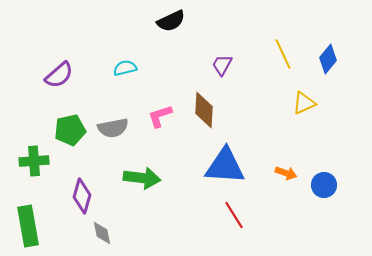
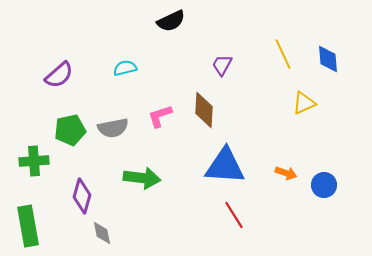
blue diamond: rotated 44 degrees counterclockwise
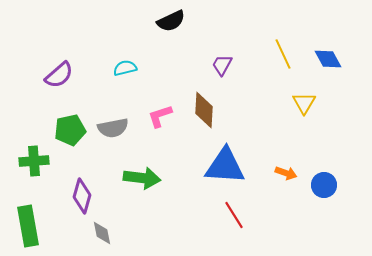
blue diamond: rotated 24 degrees counterclockwise
yellow triangle: rotated 35 degrees counterclockwise
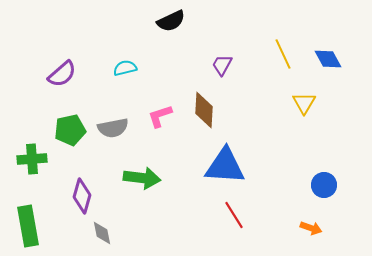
purple semicircle: moved 3 px right, 1 px up
green cross: moved 2 px left, 2 px up
orange arrow: moved 25 px right, 55 px down
